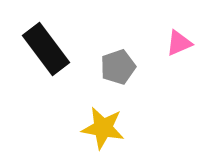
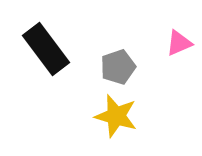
yellow star: moved 13 px right, 12 px up; rotated 6 degrees clockwise
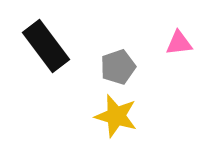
pink triangle: rotated 16 degrees clockwise
black rectangle: moved 3 px up
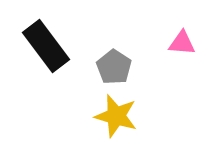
pink triangle: moved 3 px right; rotated 12 degrees clockwise
gray pentagon: moved 4 px left; rotated 20 degrees counterclockwise
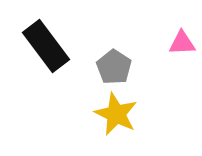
pink triangle: rotated 8 degrees counterclockwise
yellow star: moved 2 px up; rotated 9 degrees clockwise
